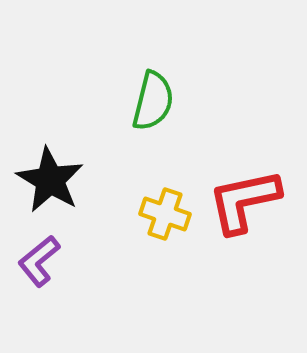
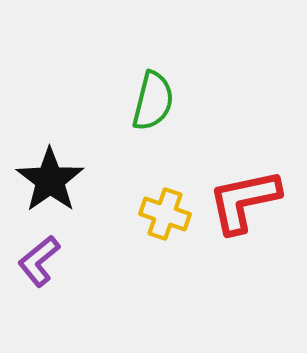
black star: rotated 6 degrees clockwise
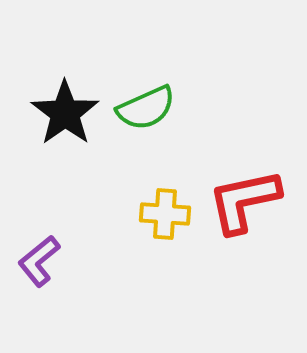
green semicircle: moved 7 px left, 7 px down; rotated 52 degrees clockwise
black star: moved 15 px right, 67 px up
yellow cross: rotated 15 degrees counterclockwise
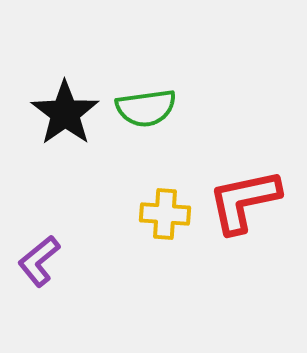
green semicircle: rotated 16 degrees clockwise
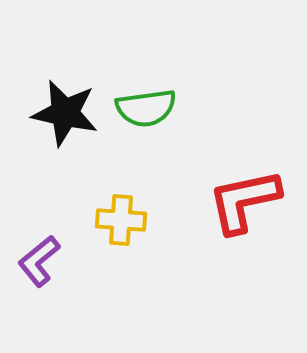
black star: rotated 24 degrees counterclockwise
yellow cross: moved 44 px left, 6 px down
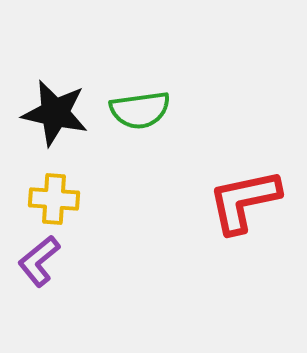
green semicircle: moved 6 px left, 2 px down
black star: moved 10 px left
yellow cross: moved 67 px left, 21 px up
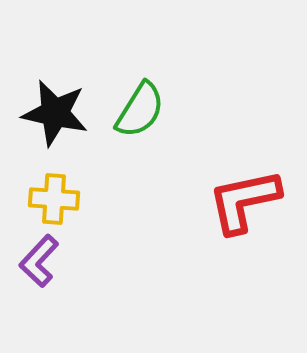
green semicircle: rotated 50 degrees counterclockwise
purple L-shape: rotated 8 degrees counterclockwise
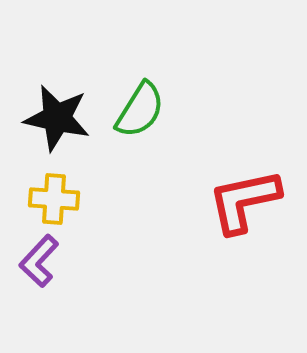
black star: moved 2 px right, 5 px down
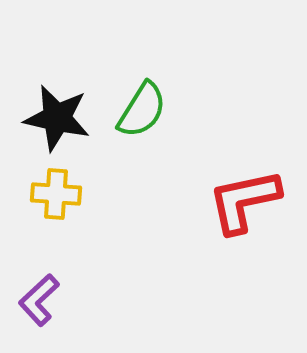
green semicircle: moved 2 px right
yellow cross: moved 2 px right, 5 px up
purple L-shape: moved 39 px down; rotated 4 degrees clockwise
